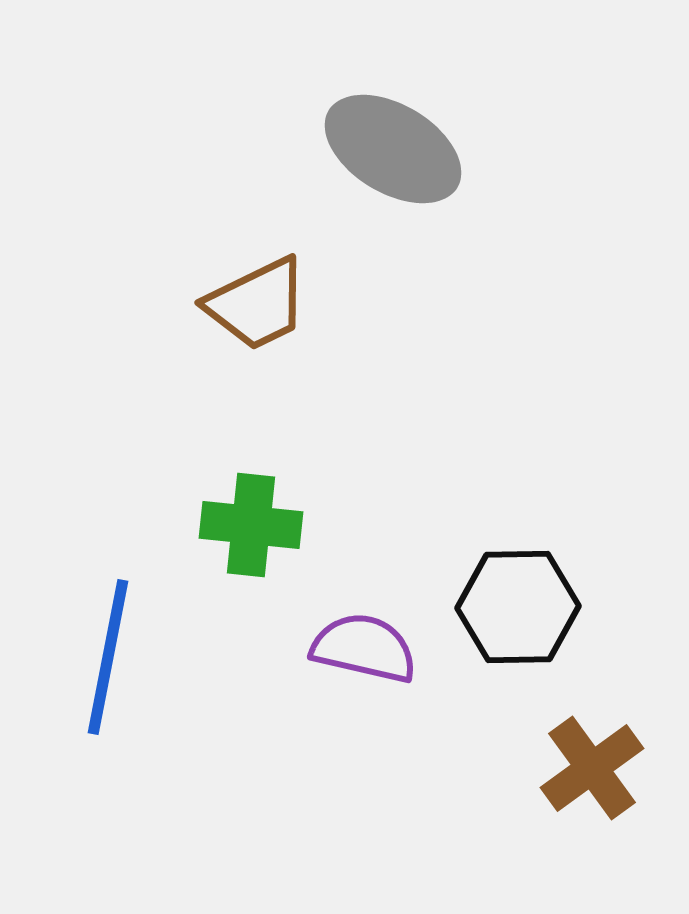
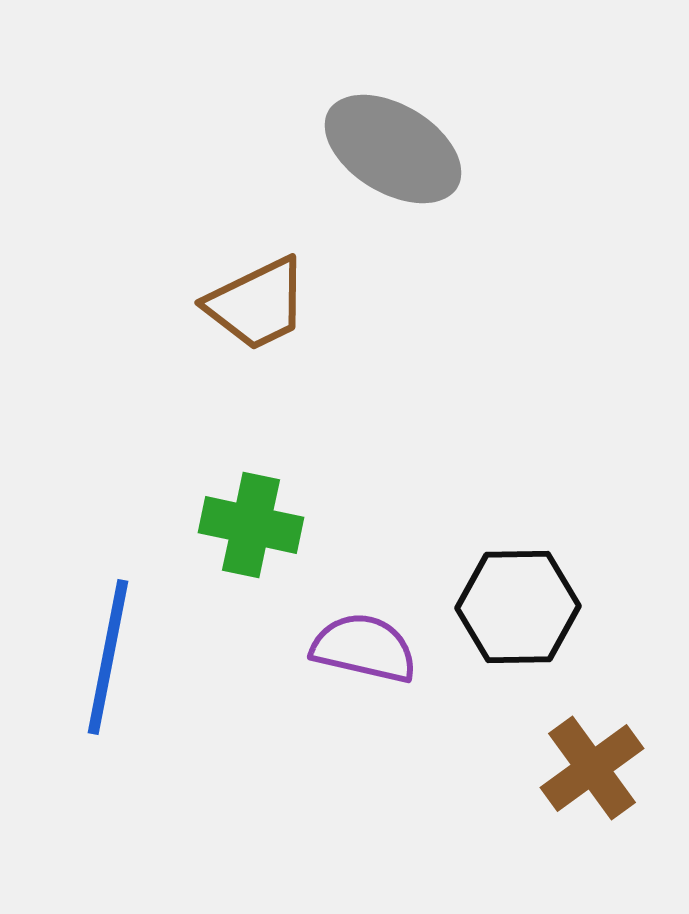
green cross: rotated 6 degrees clockwise
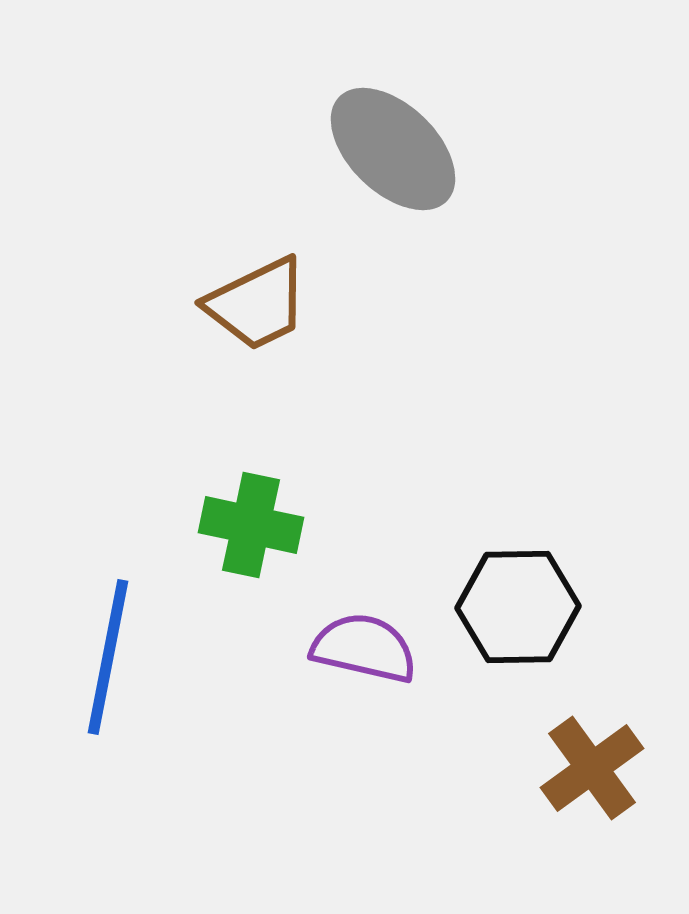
gray ellipse: rotated 13 degrees clockwise
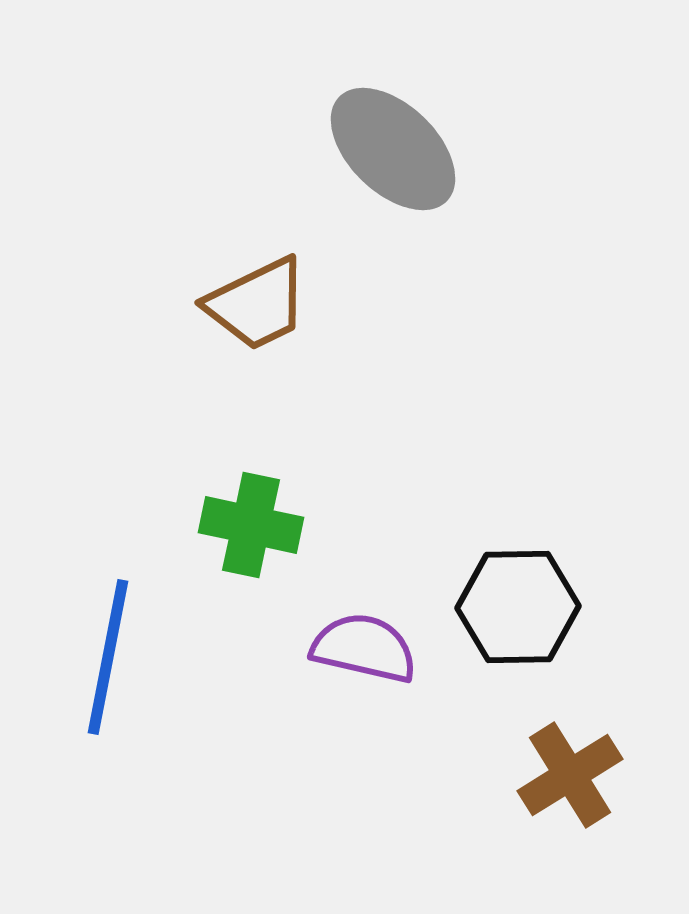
brown cross: moved 22 px left, 7 px down; rotated 4 degrees clockwise
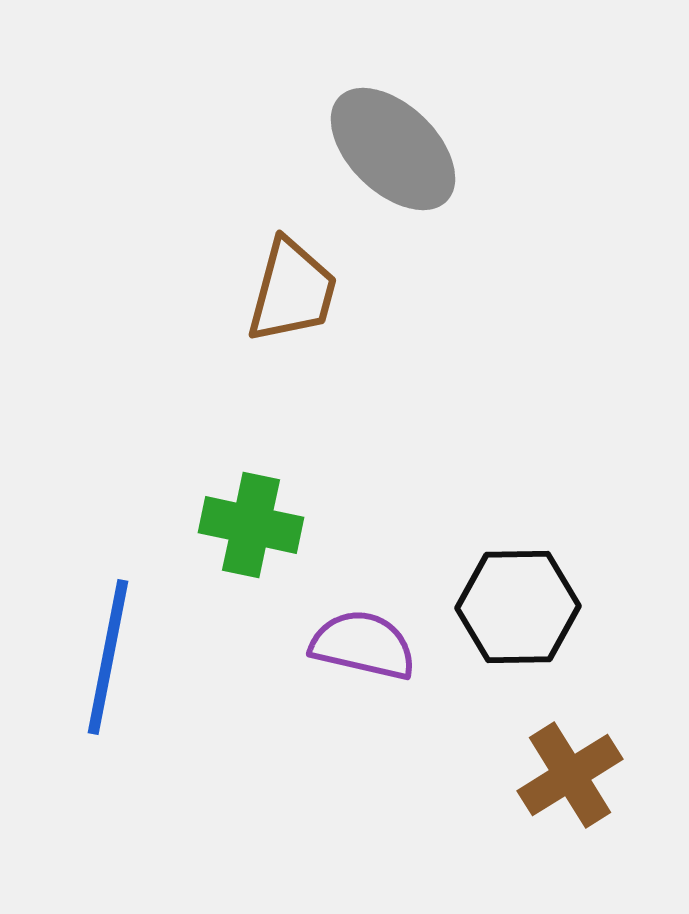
brown trapezoid: moved 35 px right, 13 px up; rotated 49 degrees counterclockwise
purple semicircle: moved 1 px left, 3 px up
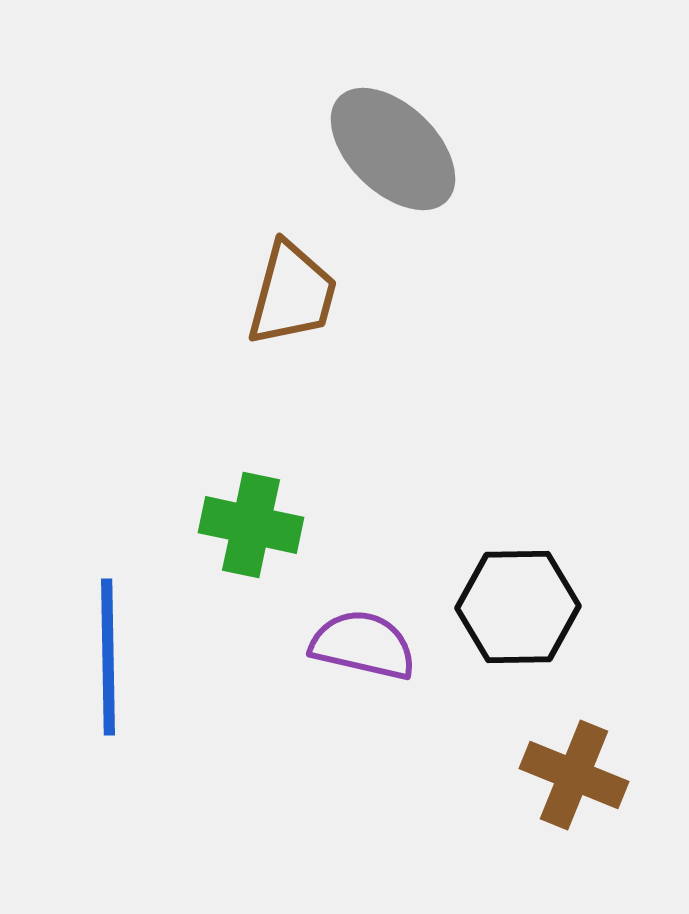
brown trapezoid: moved 3 px down
blue line: rotated 12 degrees counterclockwise
brown cross: moved 4 px right; rotated 36 degrees counterclockwise
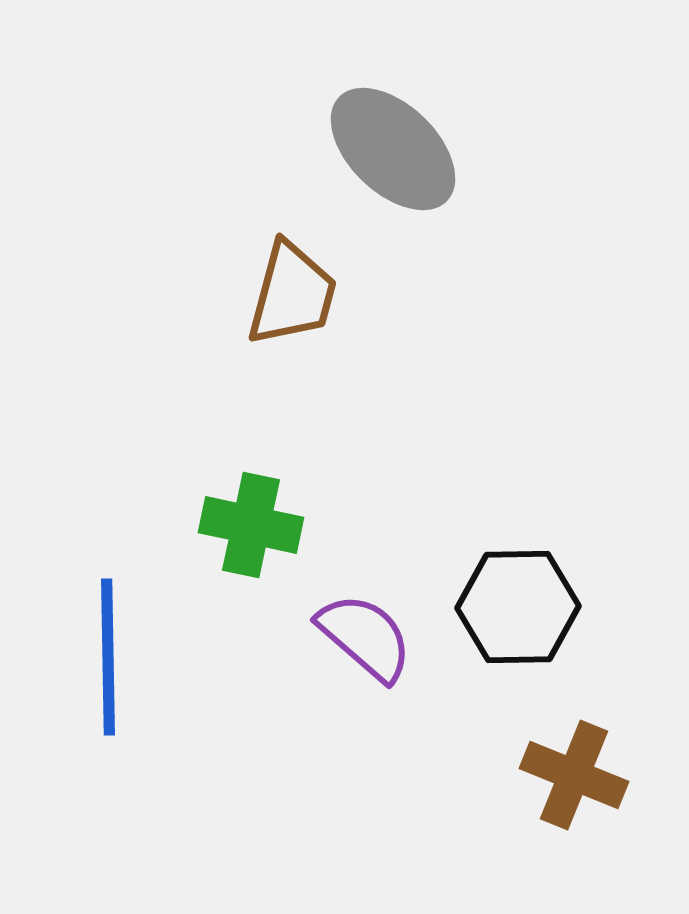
purple semicircle: moved 2 px right, 8 px up; rotated 28 degrees clockwise
